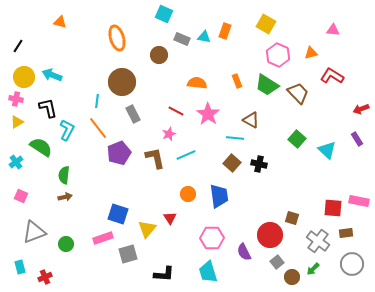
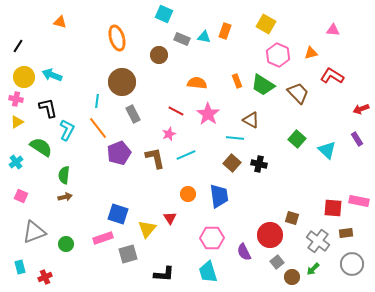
green trapezoid at (267, 85): moved 4 px left
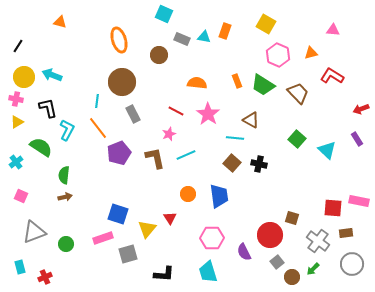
orange ellipse at (117, 38): moved 2 px right, 2 px down
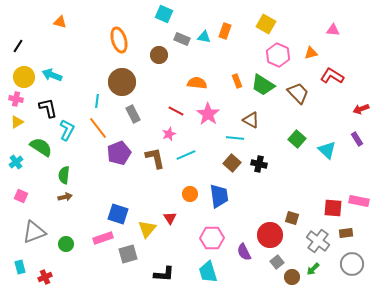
orange circle at (188, 194): moved 2 px right
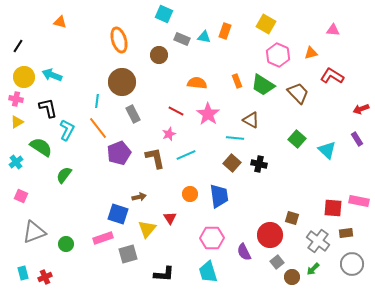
green semicircle at (64, 175): rotated 30 degrees clockwise
brown arrow at (65, 197): moved 74 px right
cyan rectangle at (20, 267): moved 3 px right, 6 px down
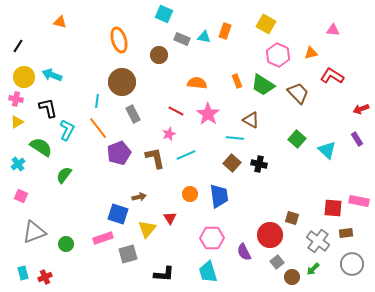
cyan cross at (16, 162): moved 2 px right, 2 px down
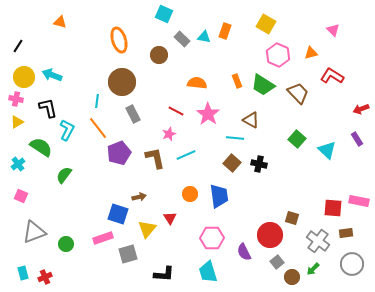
pink triangle at (333, 30): rotated 40 degrees clockwise
gray rectangle at (182, 39): rotated 21 degrees clockwise
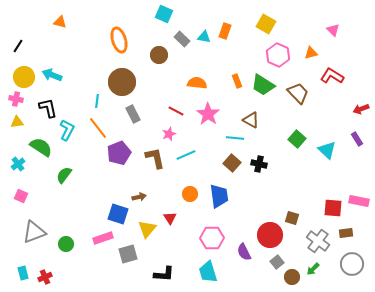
yellow triangle at (17, 122): rotated 24 degrees clockwise
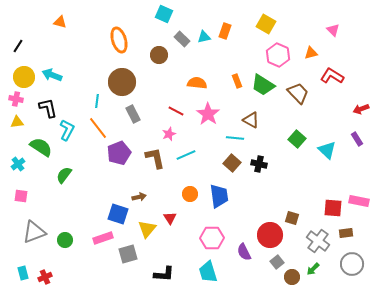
cyan triangle at (204, 37): rotated 24 degrees counterclockwise
pink square at (21, 196): rotated 16 degrees counterclockwise
green circle at (66, 244): moved 1 px left, 4 px up
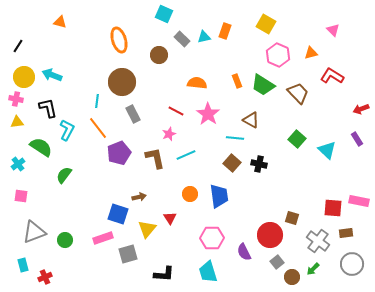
cyan rectangle at (23, 273): moved 8 px up
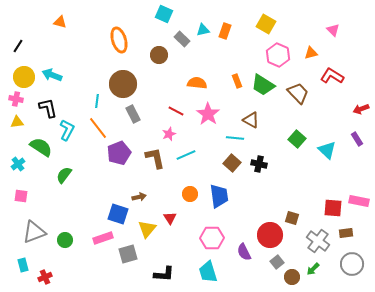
cyan triangle at (204, 37): moved 1 px left, 7 px up
brown circle at (122, 82): moved 1 px right, 2 px down
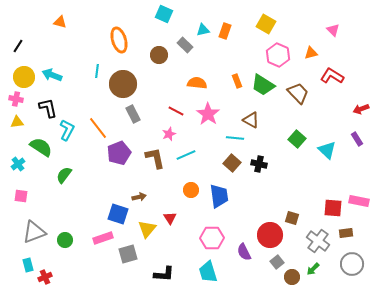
gray rectangle at (182, 39): moved 3 px right, 6 px down
cyan line at (97, 101): moved 30 px up
orange circle at (190, 194): moved 1 px right, 4 px up
cyan rectangle at (23, 265): moved 5 px right
